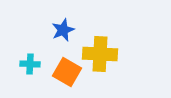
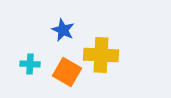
blue star: rotated 25 degrees counterclockwise
yellow cross: moved 1 px right, 1 px down
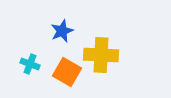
blue star: moved 1 px left, 1 px down; rotated 25 degrees clockwise
cyan cross: rotated 18 degrees clockwise
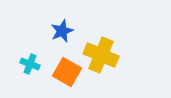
yellow cross: rotated 20 degrees clockwise
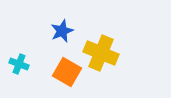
yellow cross: moved 2 px up
cyan cross: moved 11 px left
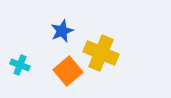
cyan cross: moved 1 px right, 1 px down
orange square: moved 1 px right, 1 px up; rotated 20 degrees clockwise
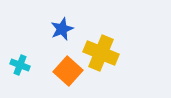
blue star: moved 2 px up
orange square: rotated 8 degrees counterclockwise
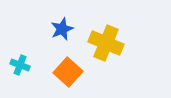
yellow cross: moved 5 px right, 10 px up
orange square: moved 1 px down
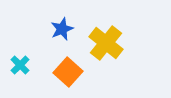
yellow cross: rotated 16 degrees clockwise
cyan cross: rotated 24 degrees clockwise
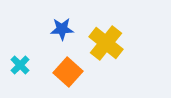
blue star: rotated 20 degrees clockwise
